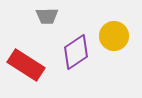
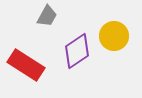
gray trapezoid: rotated 60 degrees counterclockwise
purple diamond: moved 1 px right, 1 px up
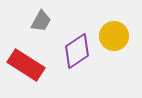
gray trapezoid: moved 6 px left, 5 px down
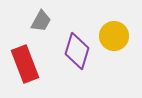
purple diamond: rotated 39 degrees counterclockwise
red rectangle: moved 1 px left, 1 px up; rotated 36 degrees clockwise
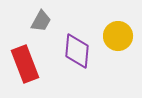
yellow circle: moved 4 px right
purple diamond: rotated 12 degrees counterclockwise
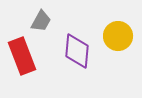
red rectangle: moved 3 px left, 8 px up
